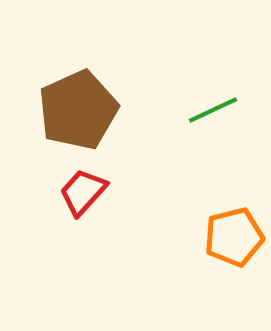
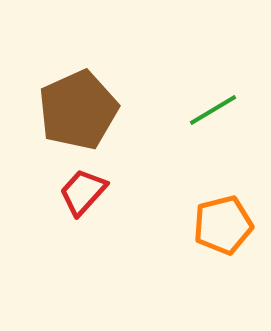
green line: rotated 6 degrees counterclockwise
orange pentagon: moved 11 px left, 12 px up
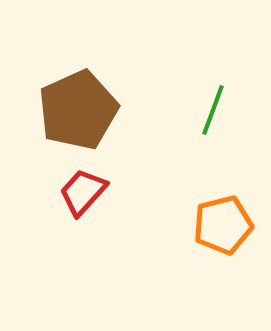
green line: rotated 39 degrees counterclockwise
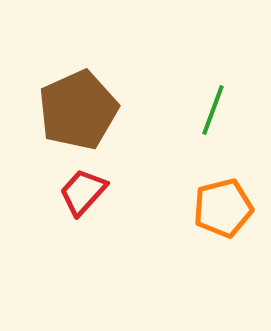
orange pentagon: moved 17 px up
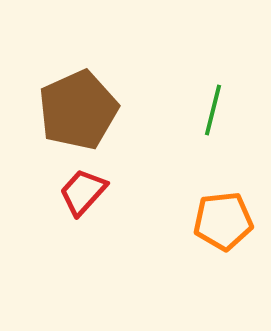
green line: rotated 6 degrees counterclockwise
orange pentagon: moved 13 px down; rotated 8 degrees clockwise
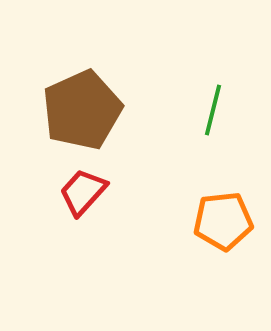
brown pentagon: moved 4 px right
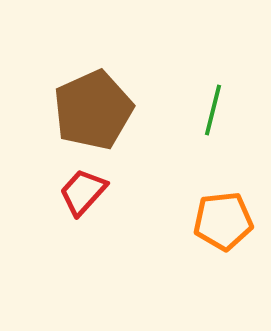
brown pentagon: moved 11 px right
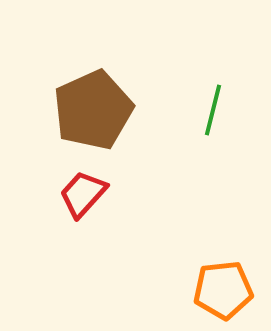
red trapezoid: moved 2 px down
orange pentagon: moved 69 px down
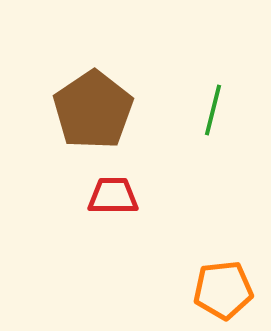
brown pentagon: rotated 10 degrees counterclockwise
red trapezoid: moved 30 px right, 2 px down; rotated 48 degrees clockwise
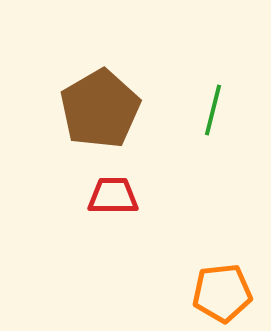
brown pentagon: moved 7 px right, 1 px up; rotated 4 degrees clockwise
orange pentagon: moved 1 px left, 3 px down
